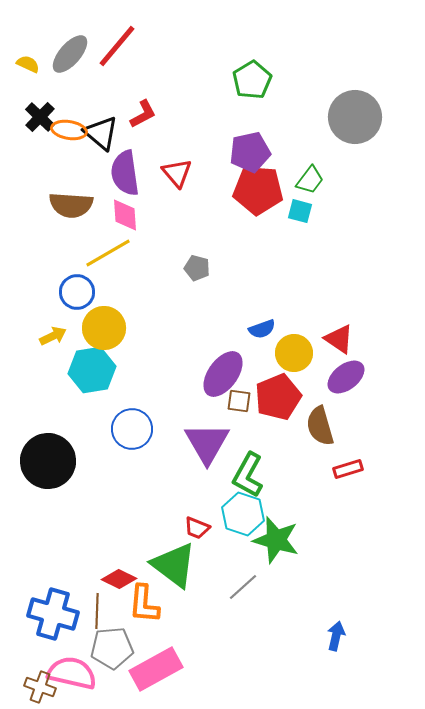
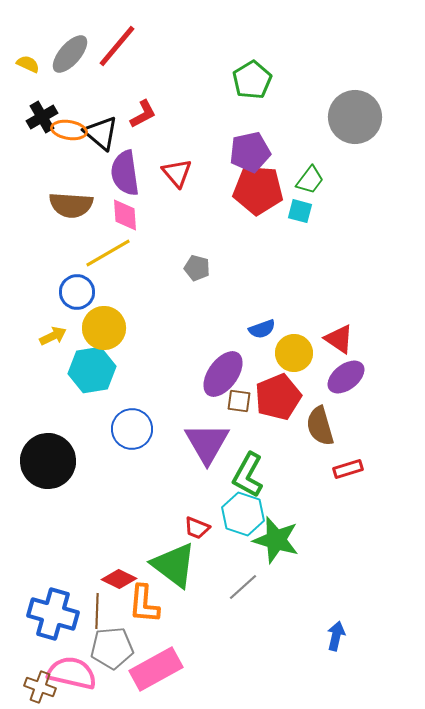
black cross at (40, 117): moved 2 px right; rotated 16 degrees clockwise
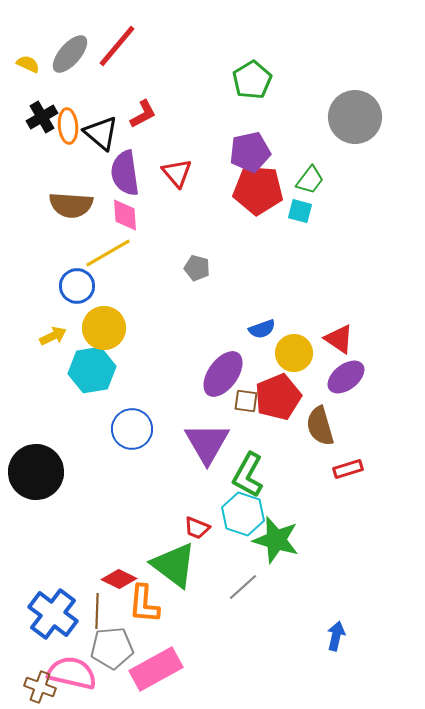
orange ellipse at (69, 130): moved 1 px left, 4 px up; rotated 76 degrees clockwise
blue circle at (77, 292): moved 6 px up
brown square at (239, 401): moved 7 px right
black circle at (48, 461): moved 12 px left, 11 px down
blue cross at (53, 614): rotated 21 degrees clockwise
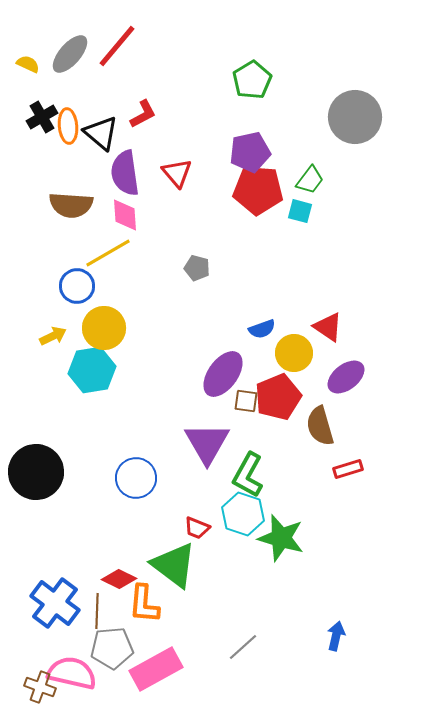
red triangle at (339, 339): moved 11 px left, 12 px up
blue circle at (132, 429): moved 4 px right, 49 px down
green star at (276, 540): moved 5 px right, 2 px up
gray line at (243, 587): moved 60 px down
blue cross at (53, 614): moved 2 px right, 11 px up
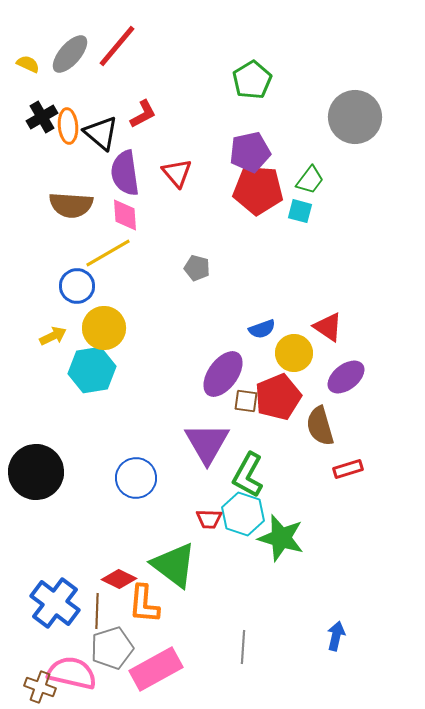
red trapezoid at (197, 528): moved 12 px right, 9 px up; rotated 20 degrees counterclockwise
gray line at (243, 647): rotated 44 degrees counterclockwise
gray pentagon at (112, 648): rotated 12 degrees counterclockwise
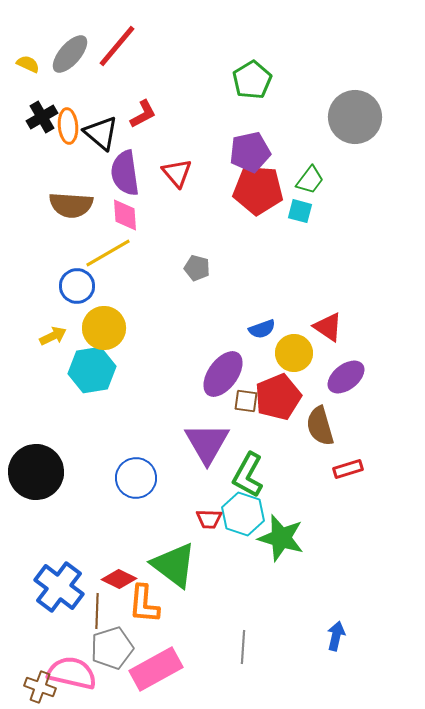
blue cross at (55, 603): moved 4 px right, 16 px up
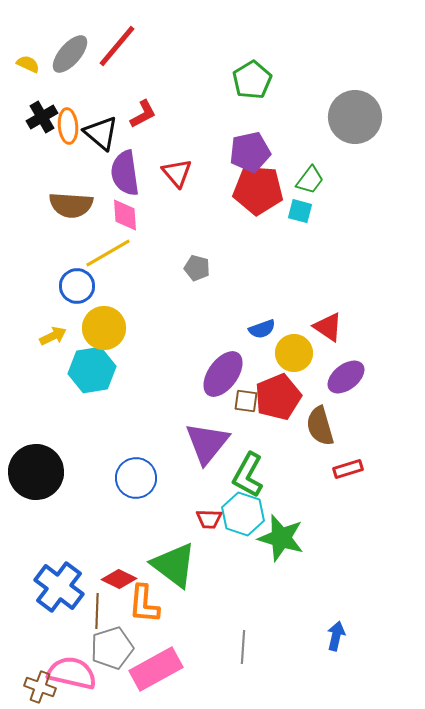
purple triangle at (207, 443): rotated 9 degrees clockwise
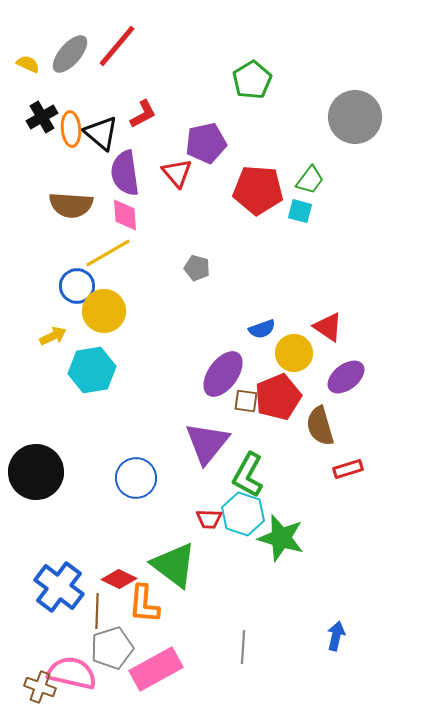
orange ellipse at (68, 126): moved 3 px right, 3 px down
purple pentagon at (250, 152): moved 44 px left, 9 px up
yellow circle at (104, 328): moved 17 px up
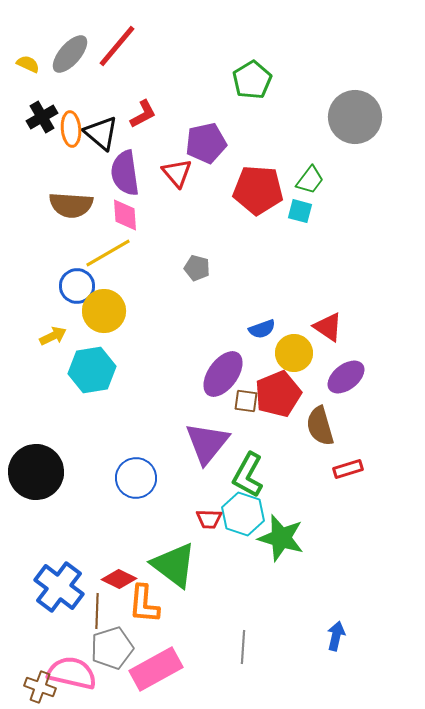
red pentagon at (278, 397): moved 3 px up
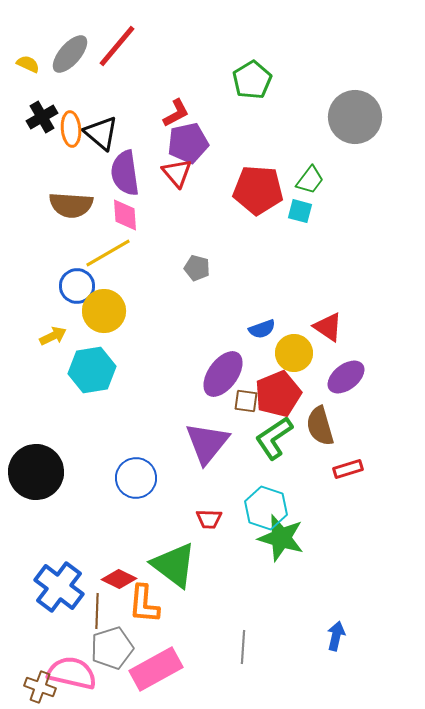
red L-shape at (143, 114): moved 33 px right, 1 px up
purple pentagon at (206, 143): moved 18 px left
green L-shape at (248, 475): moved 26 px right, 37 px up; rotated 27 degrees clockwise
cyan hexagon at (243, 514): moved 23 px right, 6 px up
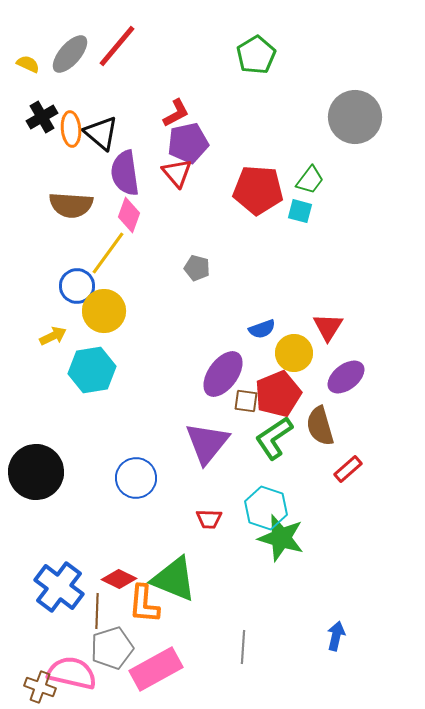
green pentagon at (252, 80): moved 4 px right, 25 px up
pink diamond at (125, 215): moved 4 px right; rotated 24 degrees clockwise
yellow line at (108, 253): rotated 24 degrees counterclockwise
red triangle at (328, 327): rotated 28 degrees clockwise
red rectangle at (348, 469): rotated 24 degrees counterclockwise
green triangle at (174, 565): moved 14 px down; rotated 15 degrees counterclockwise
